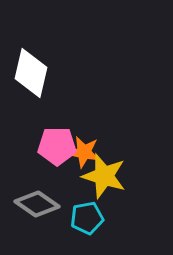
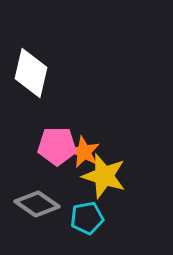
orange star: rotated 16 degrees clockwise
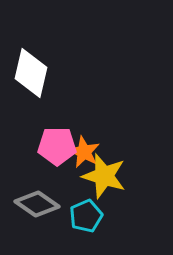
cyan pentagon: moved 1 px left, 2 px up; rotated 12 degrees counterclockwise
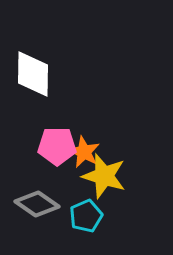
white diamond: moved 2 px right, 1 px down; rotated 12 degrees counterclockwise
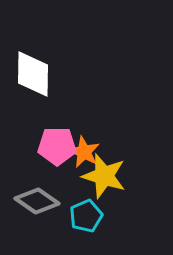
gray diamond: moved 3 px up
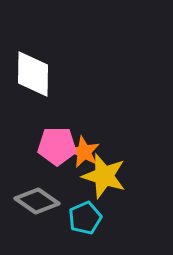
cyan pentagon: moved 1 px left, 2 px down
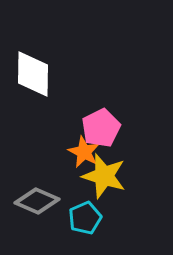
pink pentagon: moved 44 px right, 18 px up; rotated 27 degrees counterclockwise
gray diamond: rotated 12 degrees counterclockwise
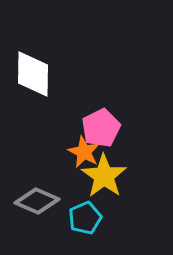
yellow star: rotated 18 degrees clockwise
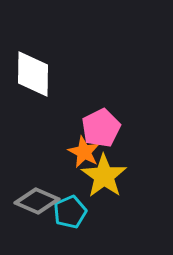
cyan pentagon: moved 15 px left, 6 px up
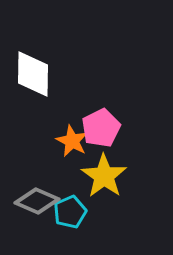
orange star: moved 12 px left, 11 px up
